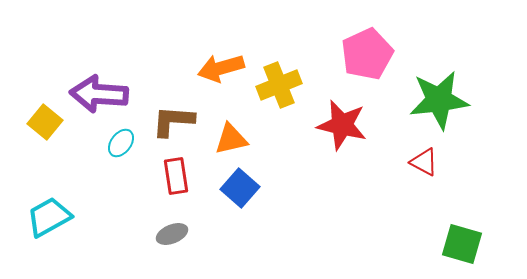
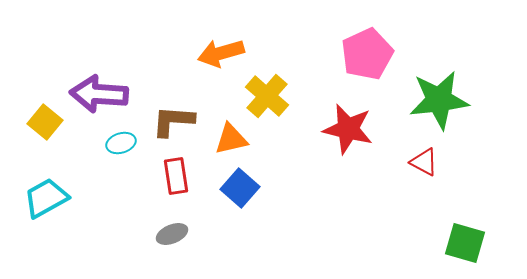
orange arrow: moved 15 px up
yellow cross: moved 12 px left, 11 px down; rotated 27 degrees counterclockwise
red star: moved 6 px right, 4 px down
cyan ellipse: rotated 36 degrees clockwise
cyan trapezoid: moved 3 px left, 19 px up
green square: moved 3 px right, 1 px up
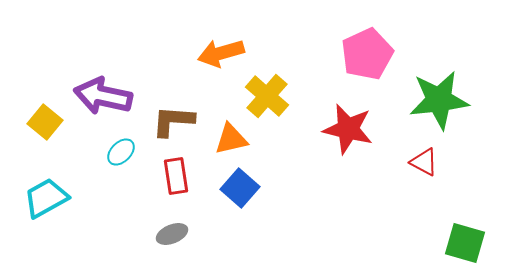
purple arrow: moved 4 px right, 2 px down; rotated 8 degrees clockwise
cyan ellipse: moved 9 px down; rotated 28 degrees counterclockwise
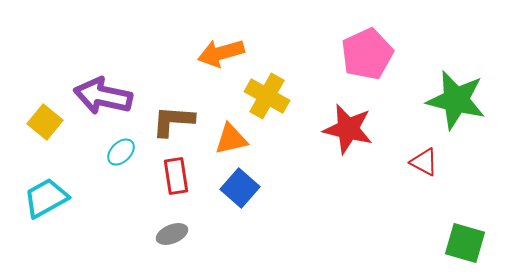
yellow cross: rotated 12 degrees counterclockwise
green star: moved 17 px right; rotated 20 degrees clockwise
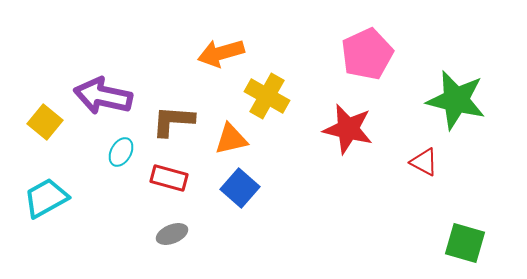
cyan ellipse: rotated 16 degrees counterclockwise
red rectangle: moved 7 px left, 2 px down; rotated 66 degrees counterclockwise
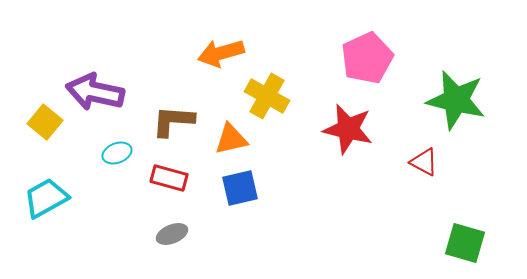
pink pentagon: moved 4 px down
purple arrow: moved 8 px left, 4 px up
cyan ellipse: moved 4 px left, 1 px down; rotated 40 degrees clockwise
blue square: rotated 36 degrees clockwise
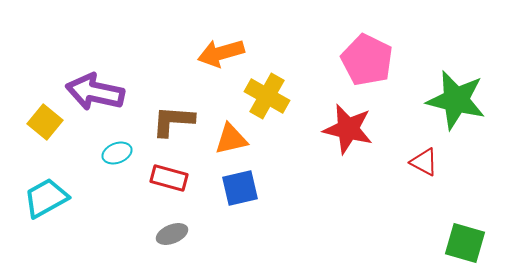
pink pentagon: moved 2 px down; rotated 21 degrees counterclockwise
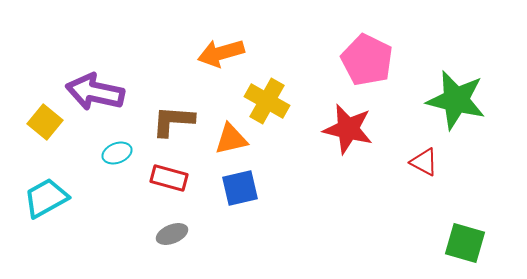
yellow cross: moved 5 px down
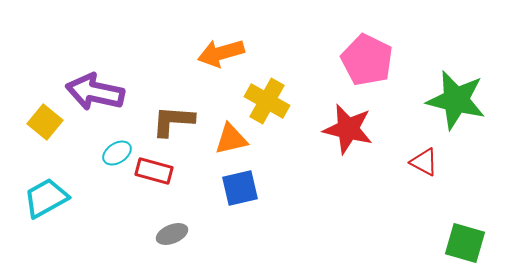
cyan ellipse: rotated 12 degrees counterclockwise
red rectangle: moved 15 px left, 7 px up
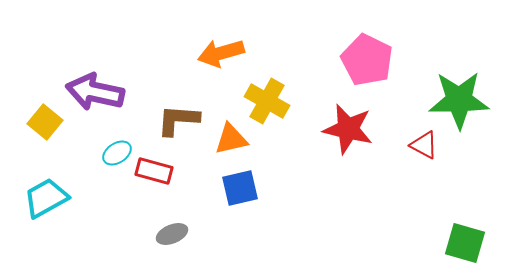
green star: moved 3 px right; rotated 14 degrees counterclockwise
brown L-shape: moved 5 px right, 1 px up
red triangle: moved 17 px up
